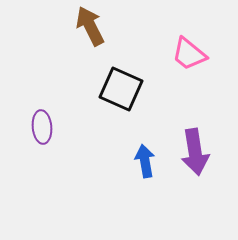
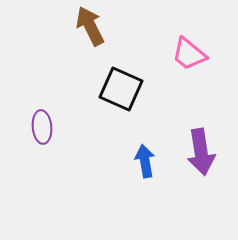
purple arrow: moved 6 px right
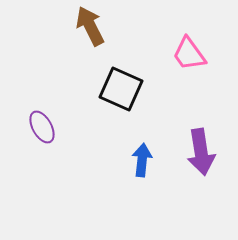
pink trapezoid: rotated 15 degrees clockwise
purple ellipse: rotated 24 degrees counterclockwise
blue arrow: moved 3 px left, 1 px up; rotated 16 degrees clockwise
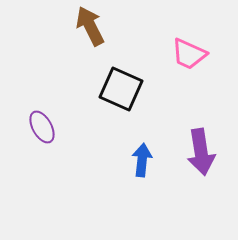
pink trapezoid: rotated 30 degrees counterclockwise
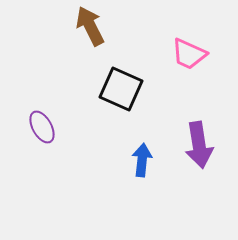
purple arrow: moved 2 px left, 7 px up
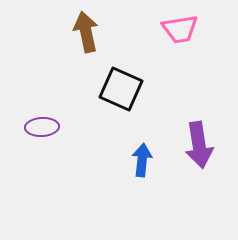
brown arrow: moved 4 px left, 6 px down; rotated 15 degrees clockwise
pink trapezoid: moved 9 px left, 25 px up; rotated 33 degrees counterclockwise
purple ellipse: rotated 64 degrees counterclockwise
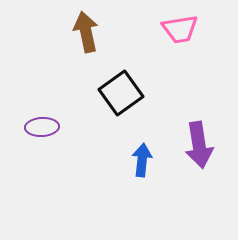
black square: moved 4 px down; rotated 30 degrees clockwise
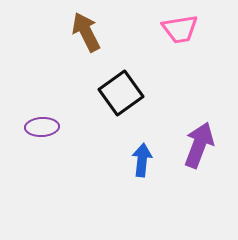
brown arrow: rotated 15 degrees counterclockwise
purple arrow: rotated 150 degrees counterclockwise
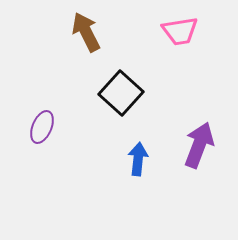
pink trapezoid: moved 2 px down
black square: rotated 12 degrees counterclockwise
purple ellipse: rotated 64 degrees counterclockwise
blue arrow: moved 4 px left, 1 px up
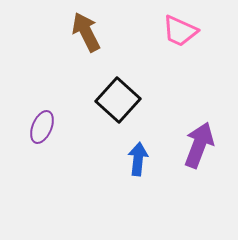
pink trapezoid: rotated 33 degrees clockwise
black square: moved 3 px left, 7 px down
